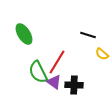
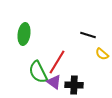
green ellipse: rotated 40 degrees clockwise
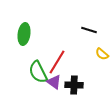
black line: moved 1 px right, 5 px up
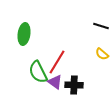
black line: moved 12 px right, 4 px up
purple triangle: moved 1 px right
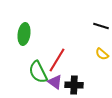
red line: moved 2 px up
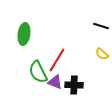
purple triangle: rotated 14 degrees counterclockwise
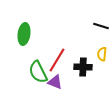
yellow semicircle: rotated 56 degrees clockwise
black cross: moved 9 px right, 18 px up
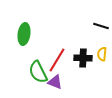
black cross: moved 9 px up
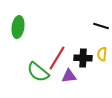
green ellipse: moved 6 px left, 7 px up
red line: moved 2 px up
green semicircle: rotated 25 degrees counterclockwise
purple triangle: moved 14 px right, 6 px up; rotated 28 degrees counterclockwise
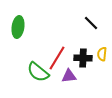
black line: moved 10 px left, 3 px up; rotated 28 degrees clockwise
